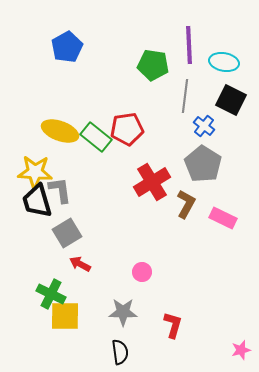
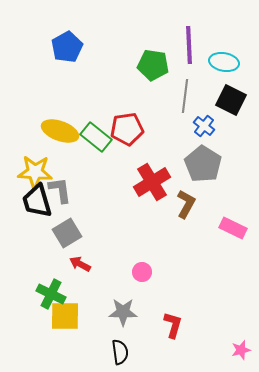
pink rectangle: moved 10 px right, 10 px down
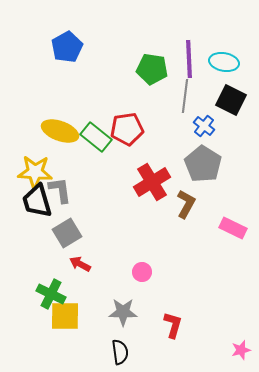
purple line: moved 14 px down
green pentagon: moved 1 px left, 4 px down
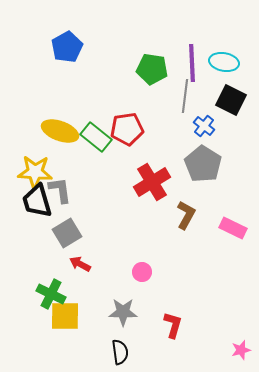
purple line: moved 3 px right, 4 px down
brown L-shape: moved 11 px down
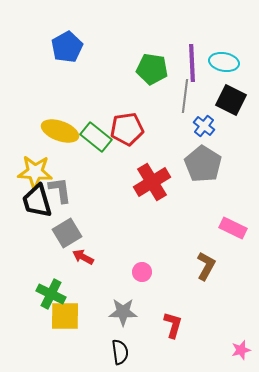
brown L-shape: moved 20 px right, 51 px down
red arrow: moved 3 px right, 7 px up
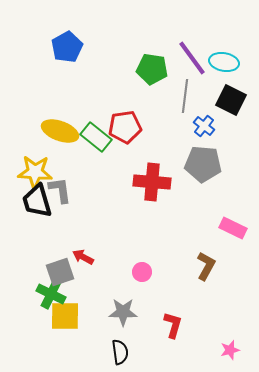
purple line: moved 5 px up; rotated 33 degrees counterclockwise
red pentagon: moved 2 px left, 2 px up
gray pentagon: rotated 27 degrees counterclockwise
red cross: rotated 36 degrees clockwise
gray square: moved 7 px left, 39 px down; rotated 12 degrees clockwise
pink star: moved 11 px left
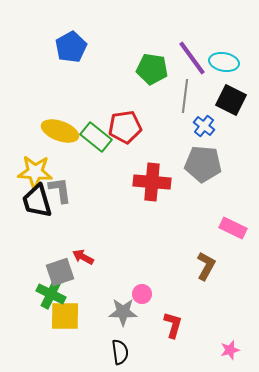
blue pentagon: moved 4 px right
pink circle: moved 22 px down
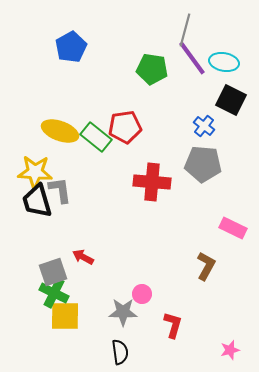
gray line: moved 66 px up; rotated 8 degrees clockwise
gray square: moved 7 px left
green cross: moved 3 px right, 1 px up
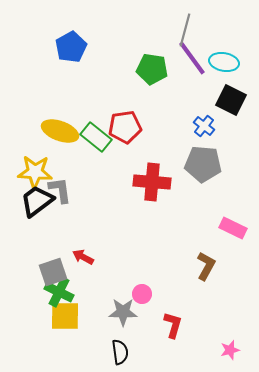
black trapezoid: rotated 69 degrees clockwise
green cross: moved 5 px right, 1 px up
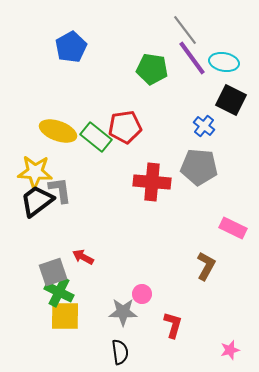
gray line: rotated 52 degrees counterclockwise
yellow ellipse: moved 2 px left
gray pentagon: moved 4 px left, 3 px down
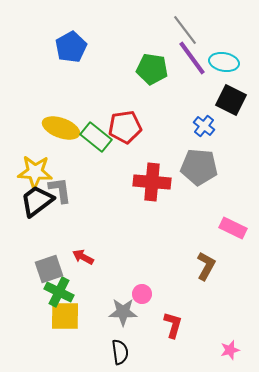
yellow ellipse: moved 3 px right, 3 px up
gray square: moved 4 px left, 3 px up
